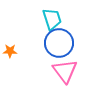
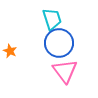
orange star: rotated 24 degrees clockwise
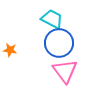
cyan trapezoid: rotated 45 degrees counterclockwise
orange star: moved 1 px up; rotated 16 degrees counterclockwise
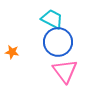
blue circle: moved 1 px left, 1 px up
orange star: moved 2 px right, 2 px down
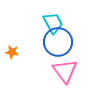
cyan trapezoid: moved 1 px right, 4 px down; rotated 35 degrees clockwise
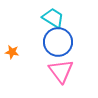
cyan trapezoid: moved 5 px up; rotated 30 degrees counterclockwise
pink triangle: moved 4 px left
